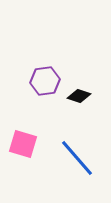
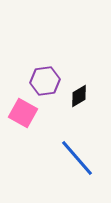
black diamond: rotated 50 degrees counterclockwise
pink square: moved 31 px up; rotated 12 degrees clockwise
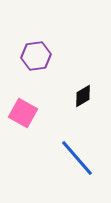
purple hexagon: moved 9 px left, 25 px up
black diamond: moved 4 px right
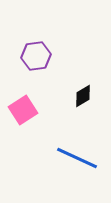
pink square: moved 3 px up; rotated 28 degrees clockwise
blue line: rotated 24 degrees counterclockwise
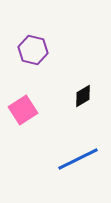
purple hexagon: moved 3 px left, 6 px up; rotated 20 degrees clockwise
blue line: moved 1 px right, 1 px down; rotated 51 degrees counterclockwise
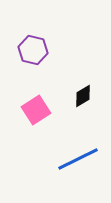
pink square: moved 13 px right
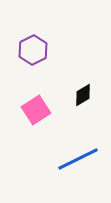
purple hexagon: rotated 20 degrees clockwise
black diamond: moved 1 px up
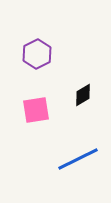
purple hexagon: moved 4 px right, 4 px down
pink square: rotated 24 degrees clockwise
